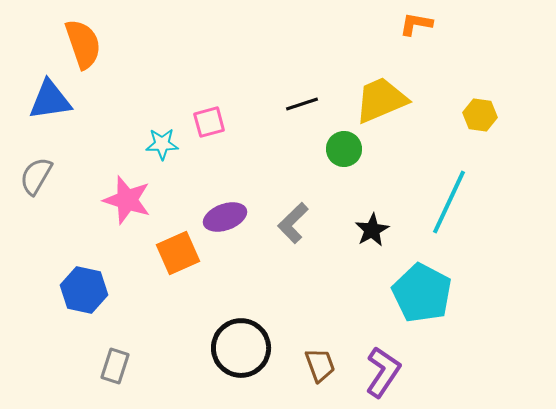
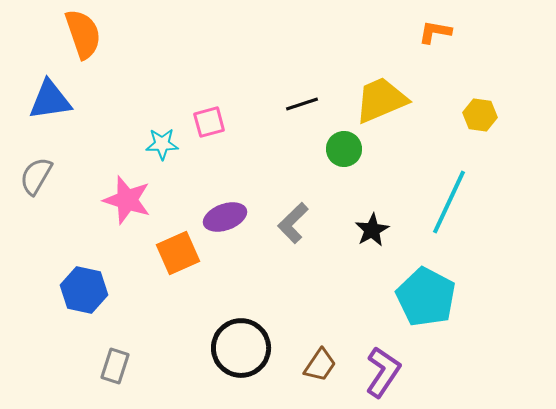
orange L-shape: moved 19 px right, 8 px down
orange semicircle: moved 10 px up
cyan pentagon: moved 4 px right, 4 px down
brown trapezoid: rotated 54 degrees clockwise
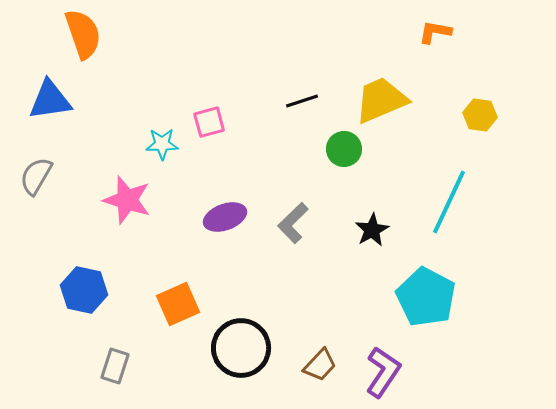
black line: moved 3 px up
orange square: moved 51 px down
brown trapezoid: rotated 9 degrees clockwise
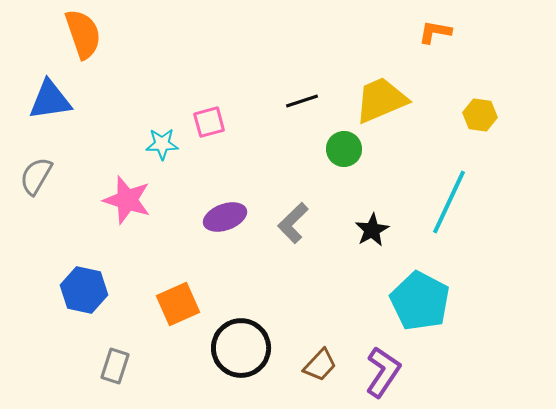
cyan pentagon: moved 6 px left, 4 px down
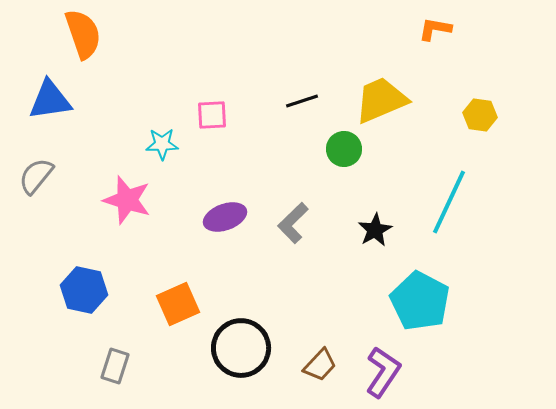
orange L-shape: moved 3 px up
pink square: moved 3 px right, 7 px up; rotated 12 degrees clockwise
gray semicircle: rotated 9 degrees clockwise
black star: moved 3 px right
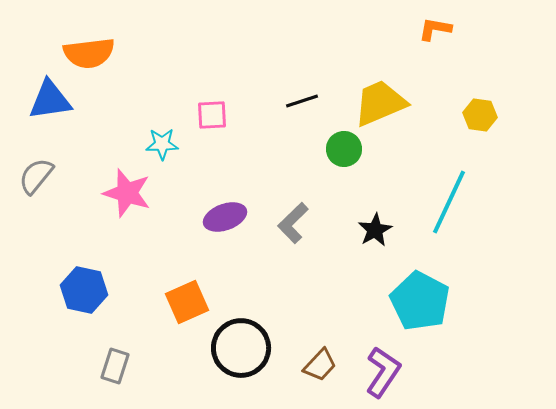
orange semicircle: moved 6 px right, 19 px down; rotated 102 degrees clockwise
yellow trapezoid: moved 1 px left, 3 px down
pink star: moved 7 px up
orange square: moved 9 px right, 2 px up
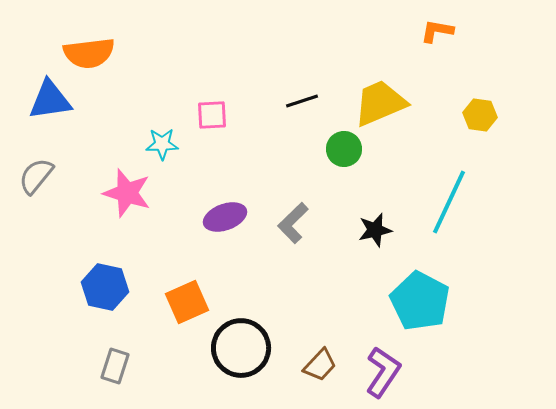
orange L-shape: moved 2 px right, 2 px down
black star: rotated 16 degrees clockwise
blue hexagon: moved 21 px right, 3 px up
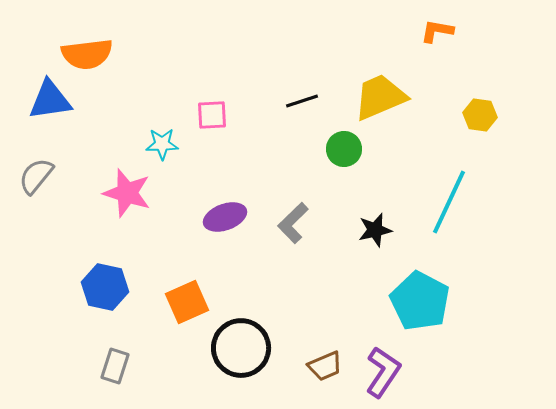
orange semicircle: moved 2 px left, 1 px down
yellow trapezoid: moved 6 px up
brown trapezoid: moved 5 px right, 1 px down; rotated 24 degrees clockwise
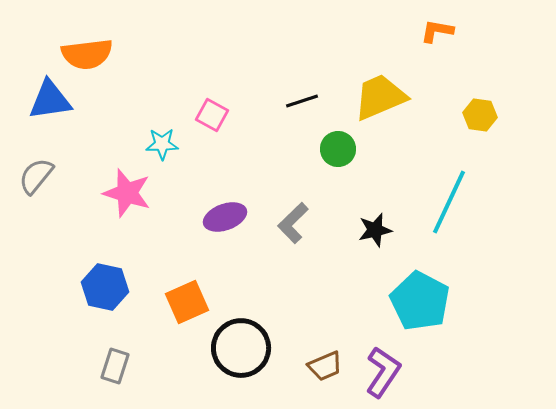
pink square: rotated 32 degrees clockwise
green circle: moved 6 px left
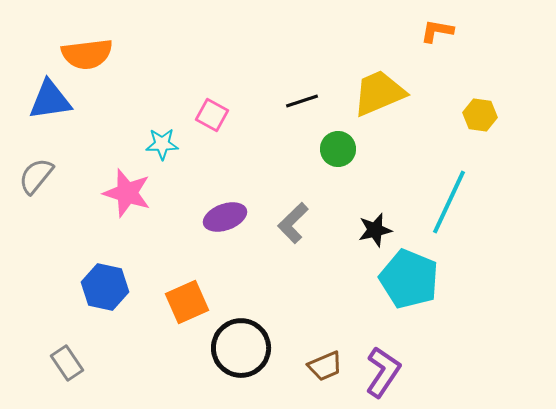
yellow trapezoid: moved 1 px left, 4 px up
cyan pentagon: moved 11 px left, 22 px up; rotated 6 degrees counterclockwise
gray rectangle: moved 48 px left, 3 px up; rotated 52 degrees counterclockwise
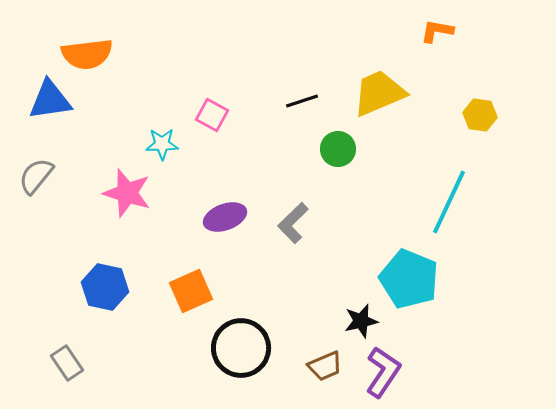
black star: moved 14 px left, 91 px down
orange square: moved 4 px right, 11 px up
